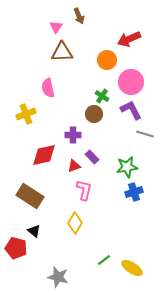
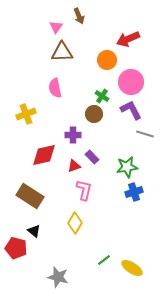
red arrow: moved 1 px left
pink semicircle: moved 7 px right
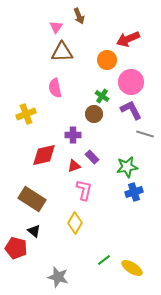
brown rectangle: moved 2 px right, 3 px down
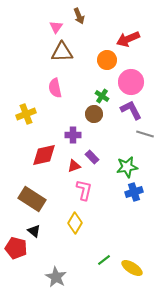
gray star: moved 2 px left; rotated 15 degrees clockwise
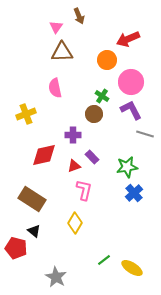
blue cross: moved 1 px down; rotated 24 degrees counterclockwise
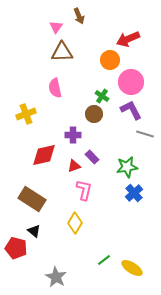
orange circle: moved 3 px right
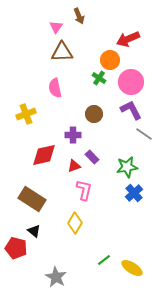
green cross: moved 3 px left, 18 px up
gray line: moved 1 px left; rotated 18 degrees clockwise
